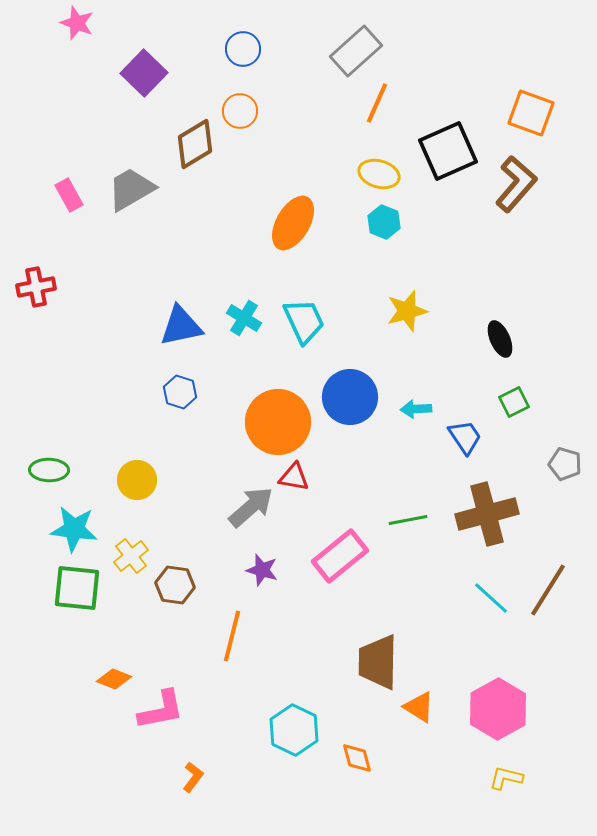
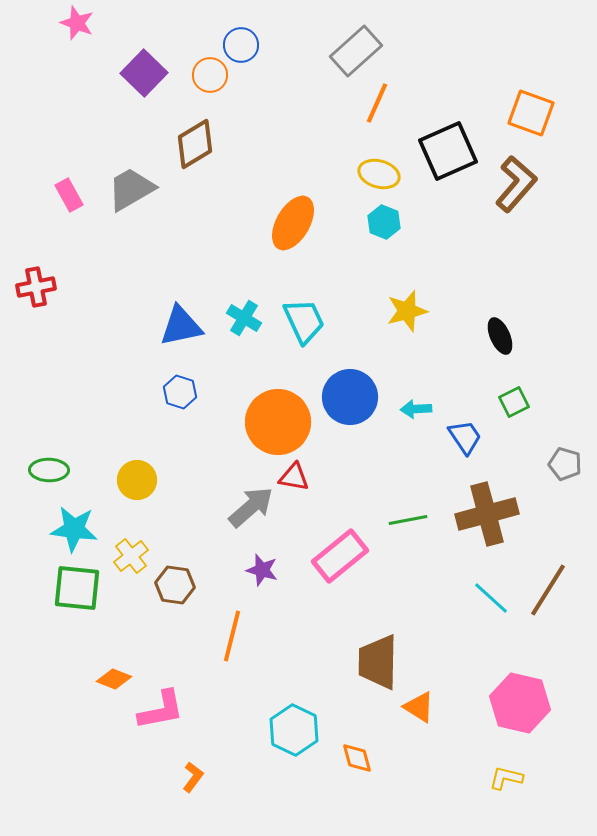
blue circle at (243, 49): moved 2 px left, 4 px up
orange circle at (240, 111): moved 30 px left, 36 px up
black ellipse at (500, 339): moved 3 px up
pink hexagon at (498, 709): moved 22 px right, 6 px up; rotated 18 degrees counterclockwise
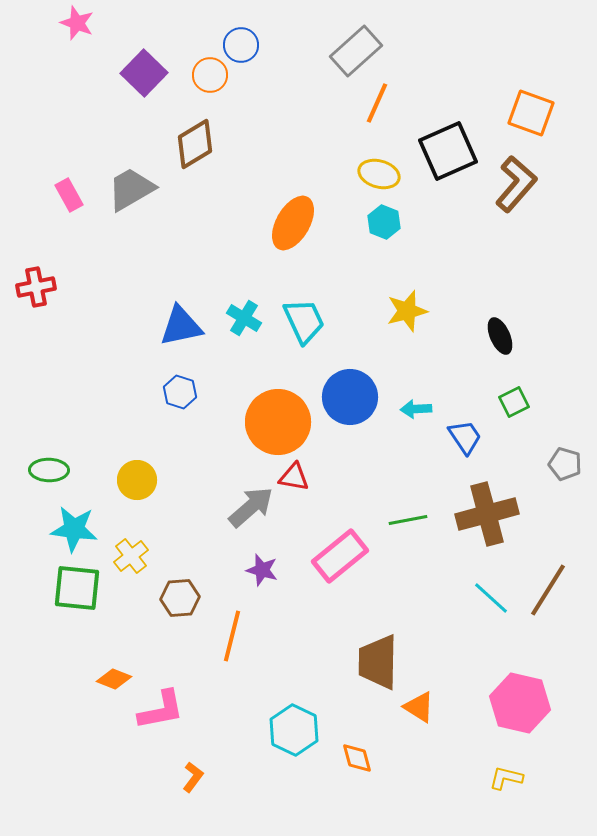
brown hexagon at (175, 585): moved 5 px right, 13 px down; rotated 12 degrees counterclockwise
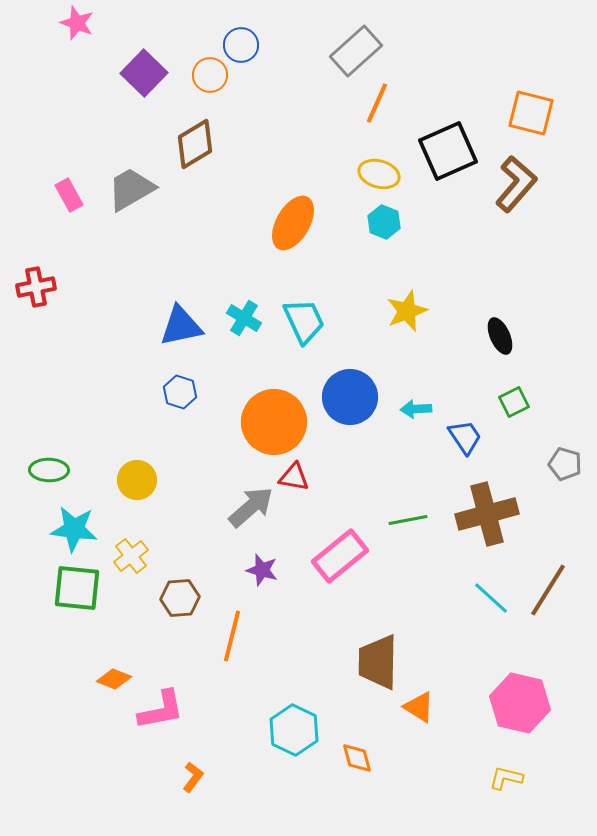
orange square at (531, 113): rotated 6 degrees counterclockwise
yellow star at (407, 311): rotated 6 degrees counterclockwise
orange circle at (278, 422): moved 4 px left
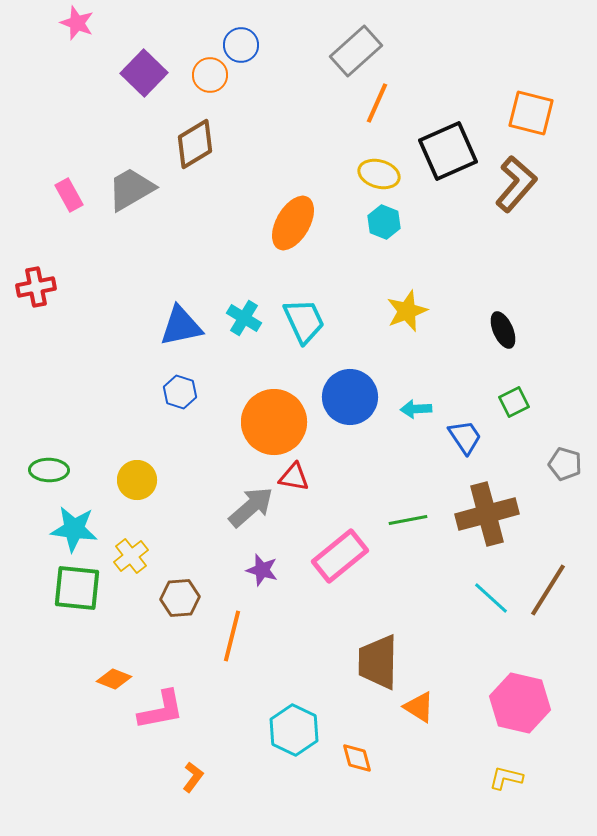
black ellipse at (500, 336): moved 3 px right, 6 px up
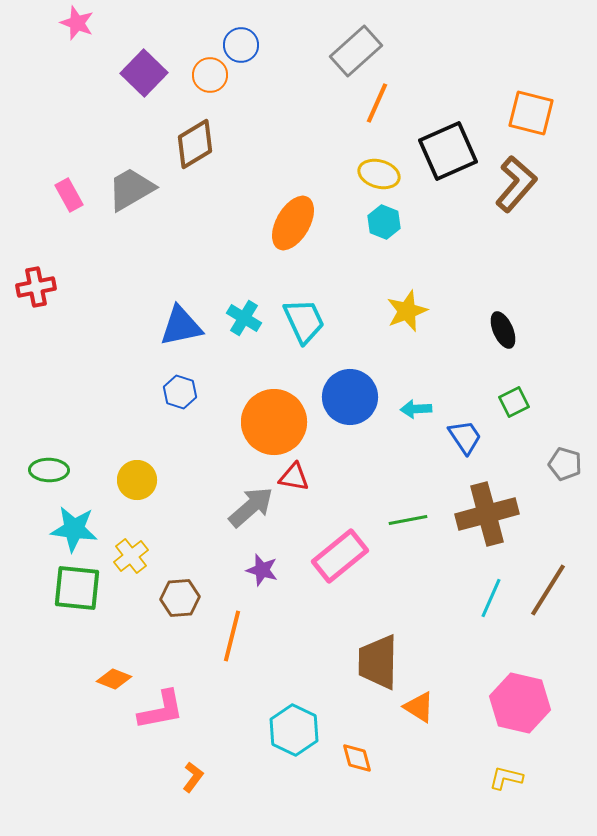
cyan line at (491, 598): rotated 72 degrees clockwise
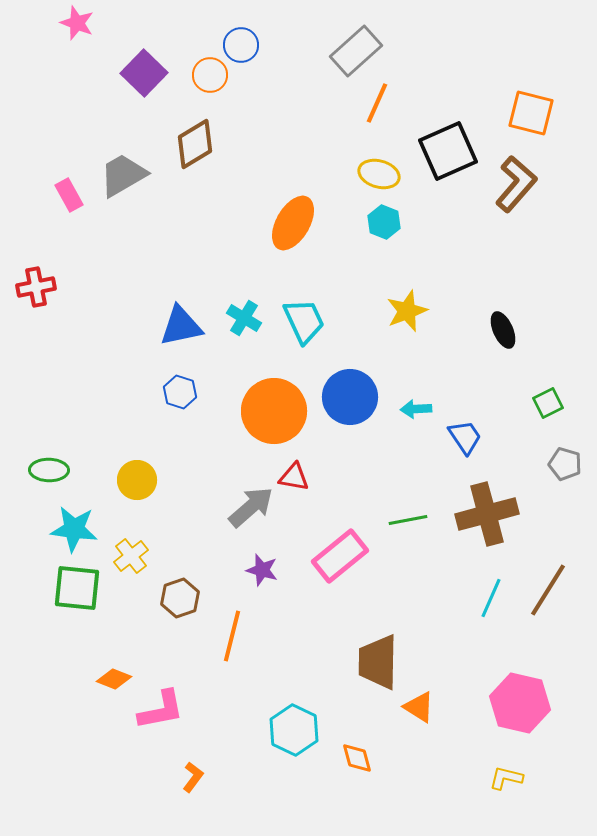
gray trapezoid at (131, 189): moved 8 px left, 14 px up
green square at (514, 402): moved 34 px right, 1 px down
orange circle at (274, 422): moved 11 px up
brown hexagon at (180, 598): rotated 15 degrees counterclockwise
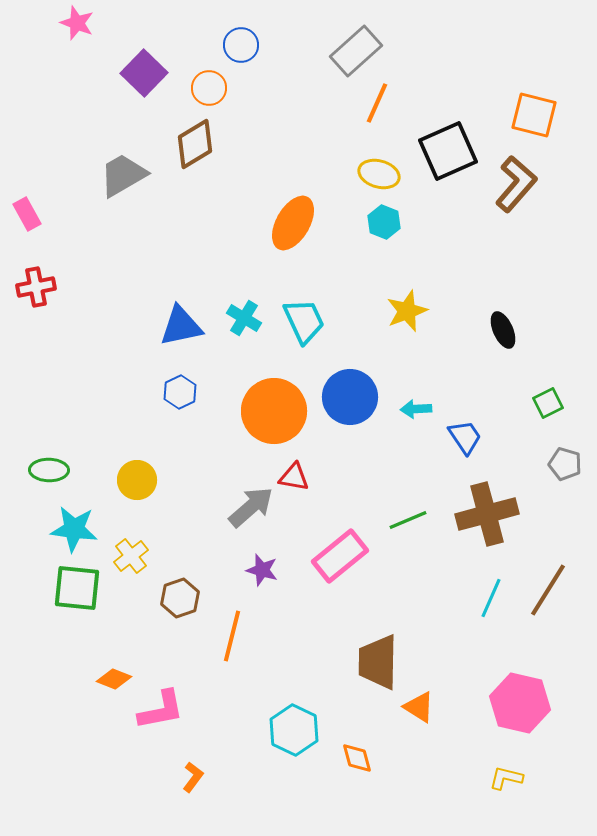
orange circle at (210, 75): moved 1 px left, 13 px down
orange square at (531, 113): moved 3 px right, 2 px down
pink rectangle at (69, 195): moved 42 px left, 19 px down
blue hexagon at (180, 392): rotated 16 degrees clockwise
green line at (408, 520): rotated 12 degrees counterclockwise
